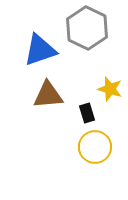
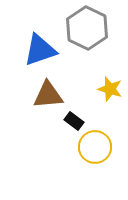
black rectangle: moved 13 px left, 8 px down; rotated 36 degrees counterclockwise
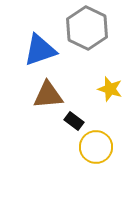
yellow circle: moved 1 px right
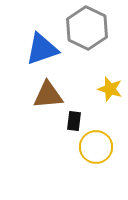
blue triangle: moved 2 px right, 1 px up
black rectangle: rotated 60 degrees clockwise
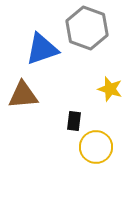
gray hexagon: rotated 6 degrees counterclockwise
brown triangle: moved 25 px left
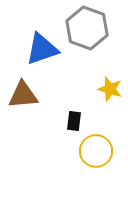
yellow circle: moved 4 px down
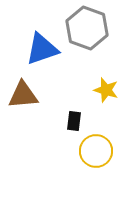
yellow star: moved 4 px left, 1 px down
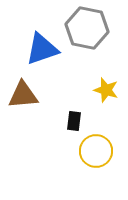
gray hexagon: rotated 9 degrees counterclockwise
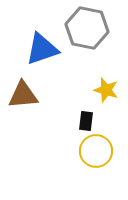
black rectangle: moved 12 px right
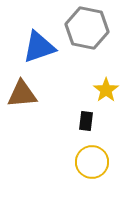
blue triangle: moved 3 px left, 2 px up
yellow star: rotated 20 degrees clockwise
brown triangle: moved 1 px left, 1 px up
yellow circle: moved 4 px left, 11 px down
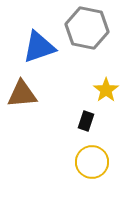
black rectangle: rotated 12 degrees clockwise
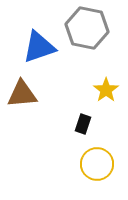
black rectangle: moved 3 px left, 3 px down
yellow circle: moved 5 px right, 2 px down
